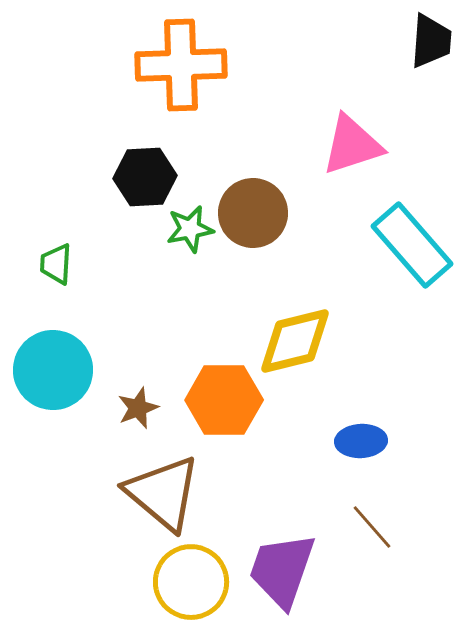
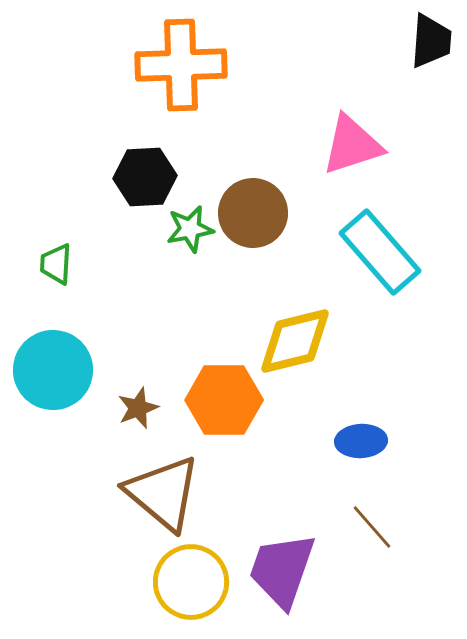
cyan rectangle: moved 32 px left, 7 px down
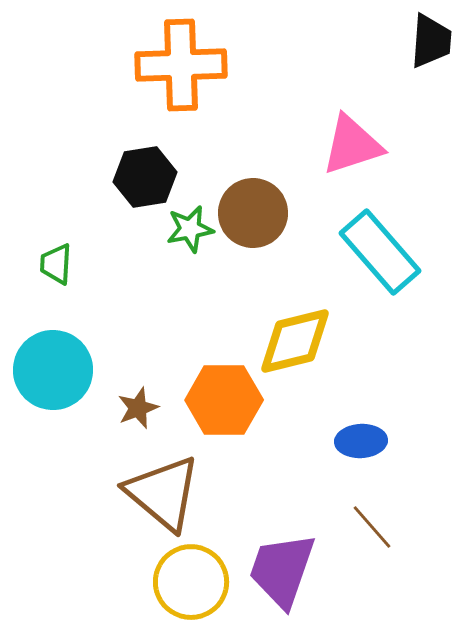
black hexagon: rotated 6 degrees counterclockwise
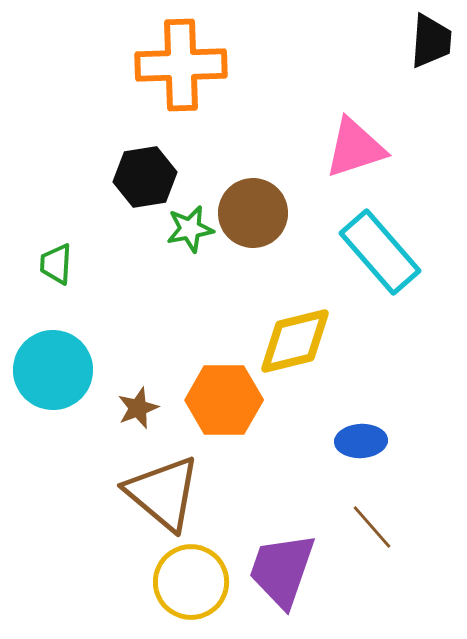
pink triangle: moved 3 px right, 3 px down
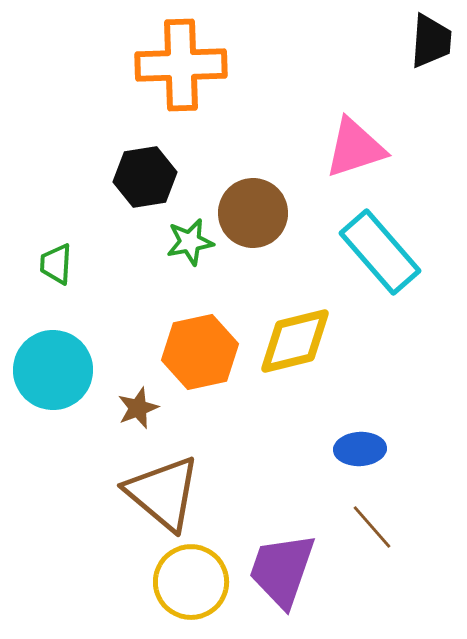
green star: moved 13 px down
orange hexagon: moved 24 px left, 48 px up; rotated 12 degrees counterclockwise
blue ellipse: moved 1 px left, 8 px down
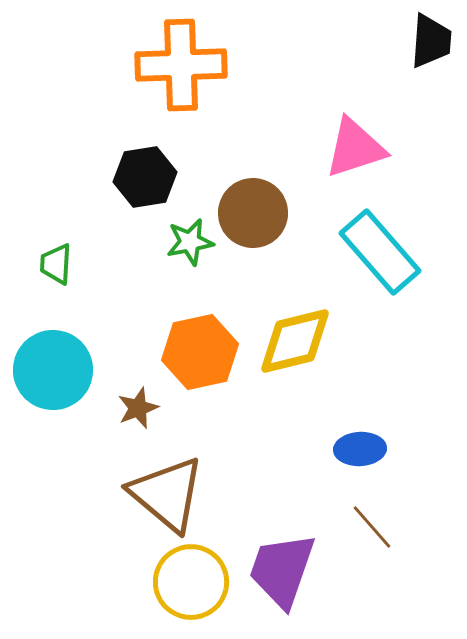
brown triangle: moved 4 px right, 1 px down
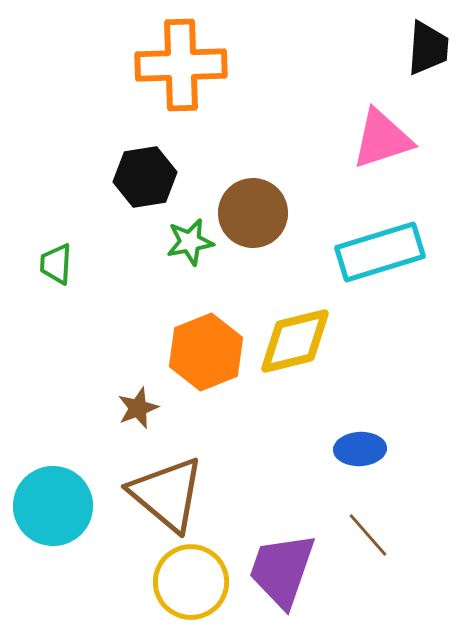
black trapezoid: moved 3 px left, 7 px down
pink triangle: moved 27 px right, 9 px up
cyan rectangle: rotated 66 degrees counterclockwise
orange hexagon: moved 6 px right; rotated 10 degrees counterclockwise
cyan circle: moved 136 px down
brown line: moved 4 px left, 8 px down
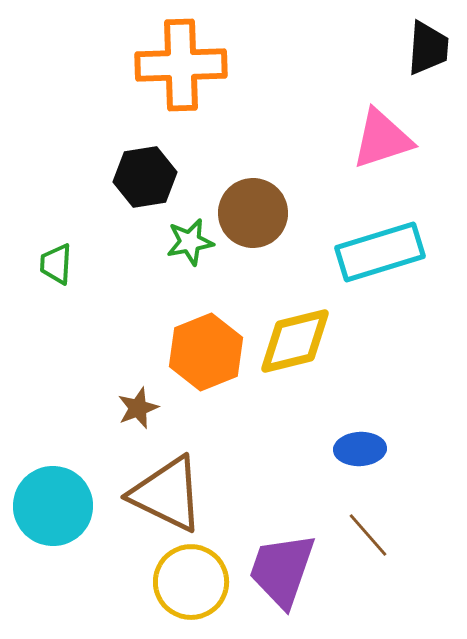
brown triangle: rotated 14 degrees counterclockwise
